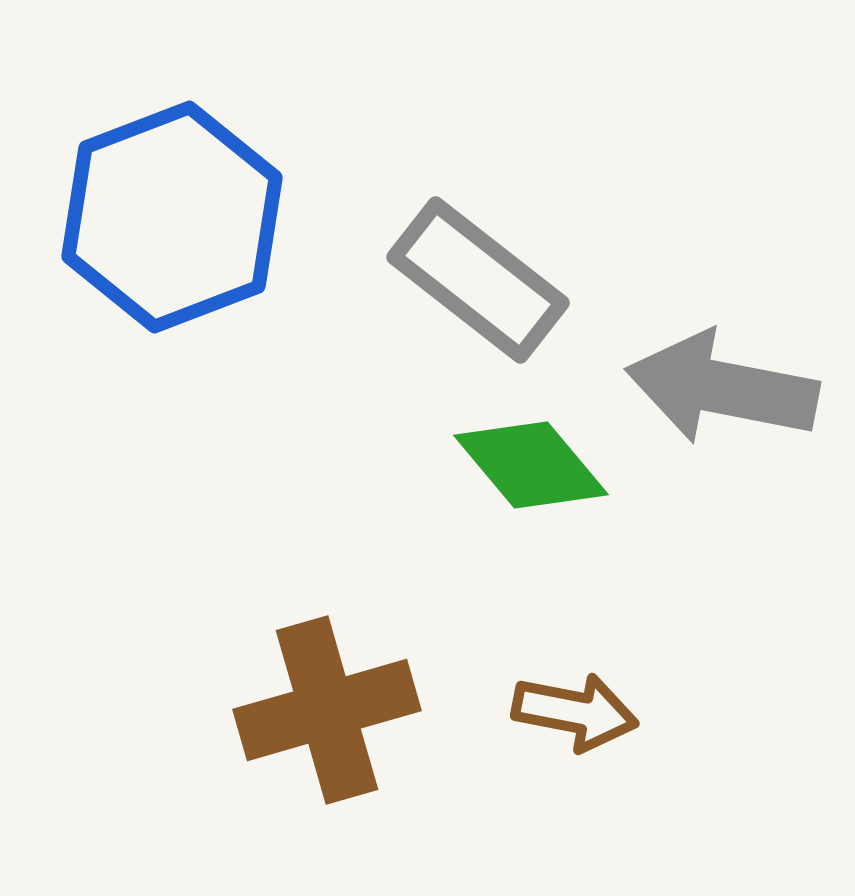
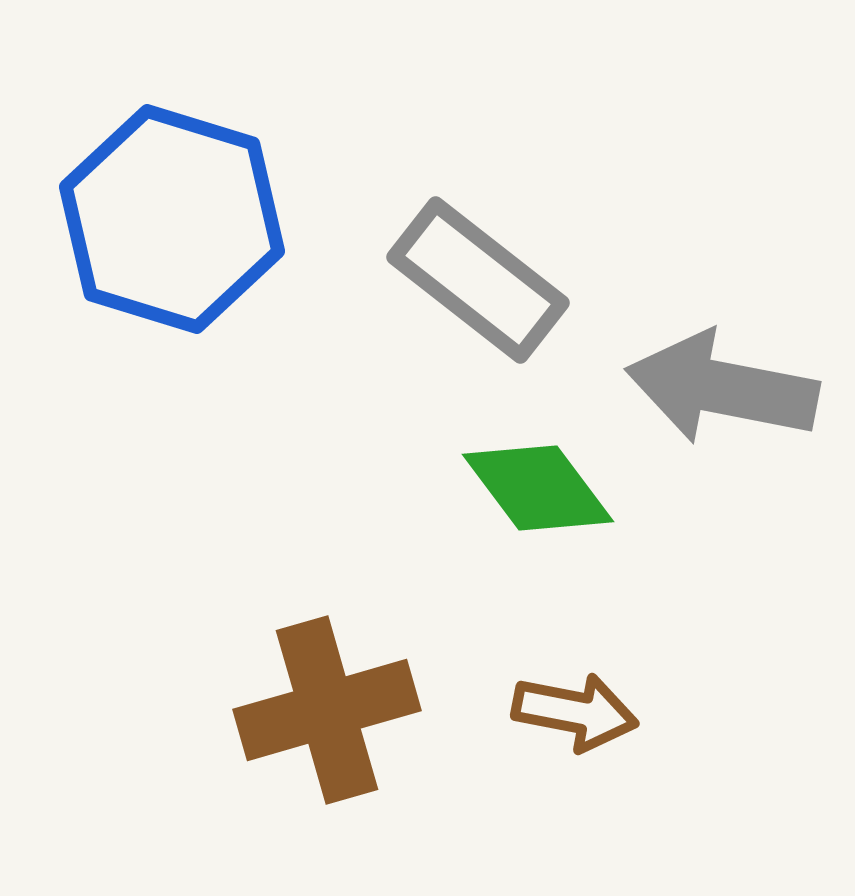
blue hexagon: moved 2 px down; rotated 22 degrees counterclockwise
green diamond: moved 7 px right, 23 px down; rotated 3 degrees clockwise
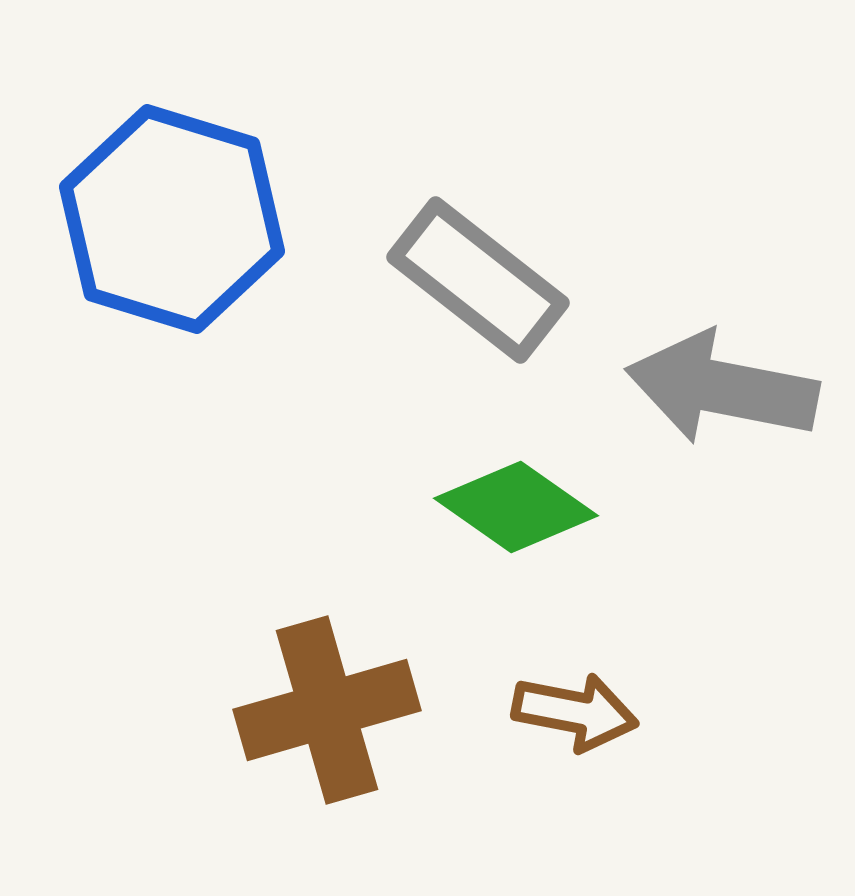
green diamond: moved 22 px left, 19 px down; rotated 18 degrees counterclockwise
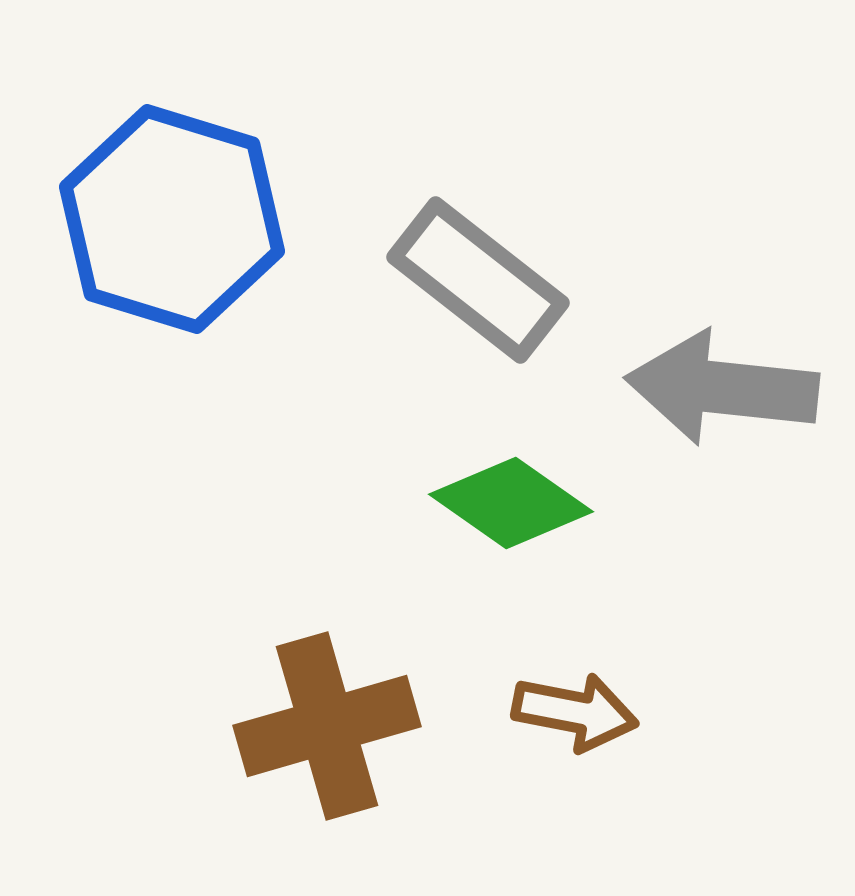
gray arrow: rotated 5 degrees counterclockwise
green diamond: moved 5 px left, 4 px up
brown cross: moved 16 px down
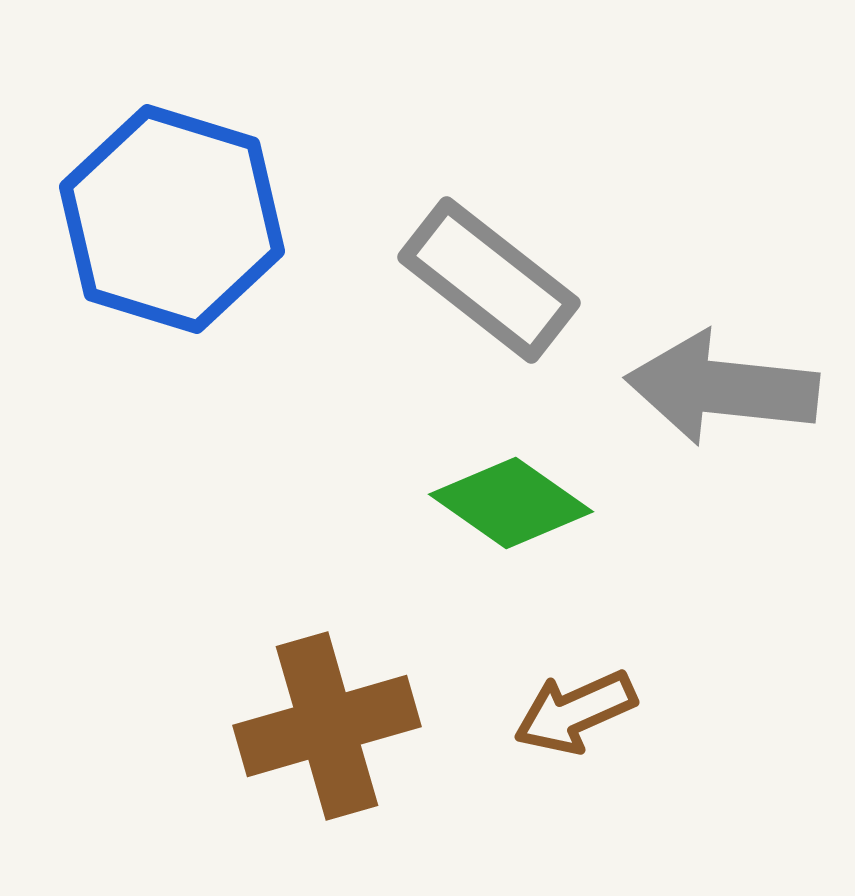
gray rectangle: moved 11 px right
brown arrow: rotated 145 degrees clockwise
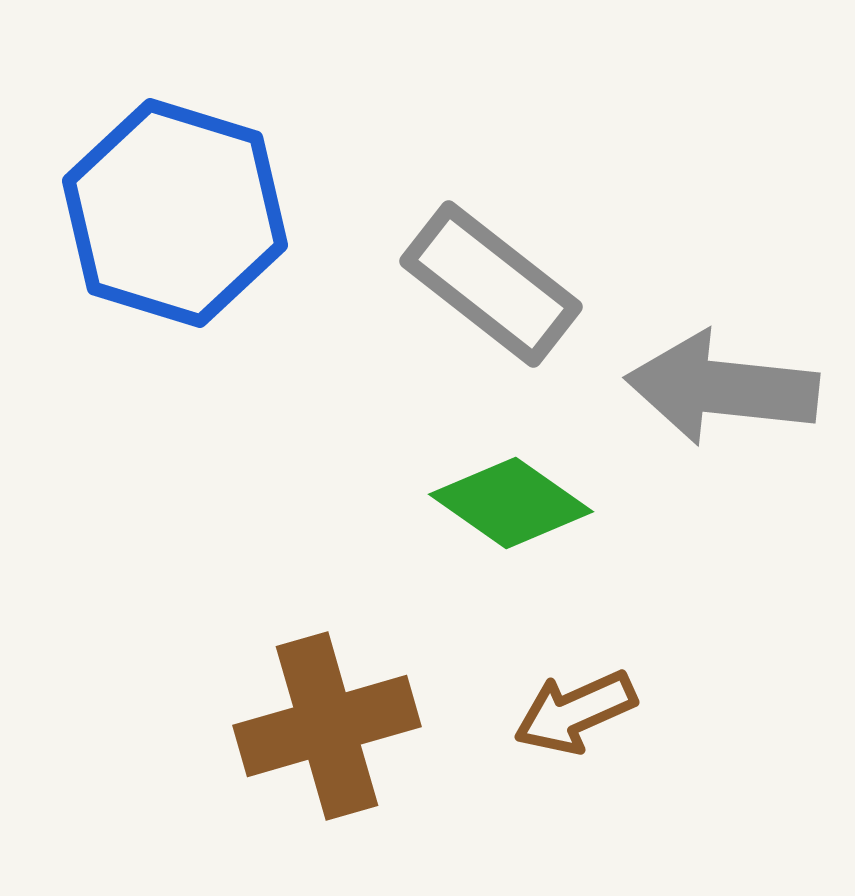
blue hexagon: moved 3 px right, 6 px up
gray rectangle: moved 2 px right, 4 px down
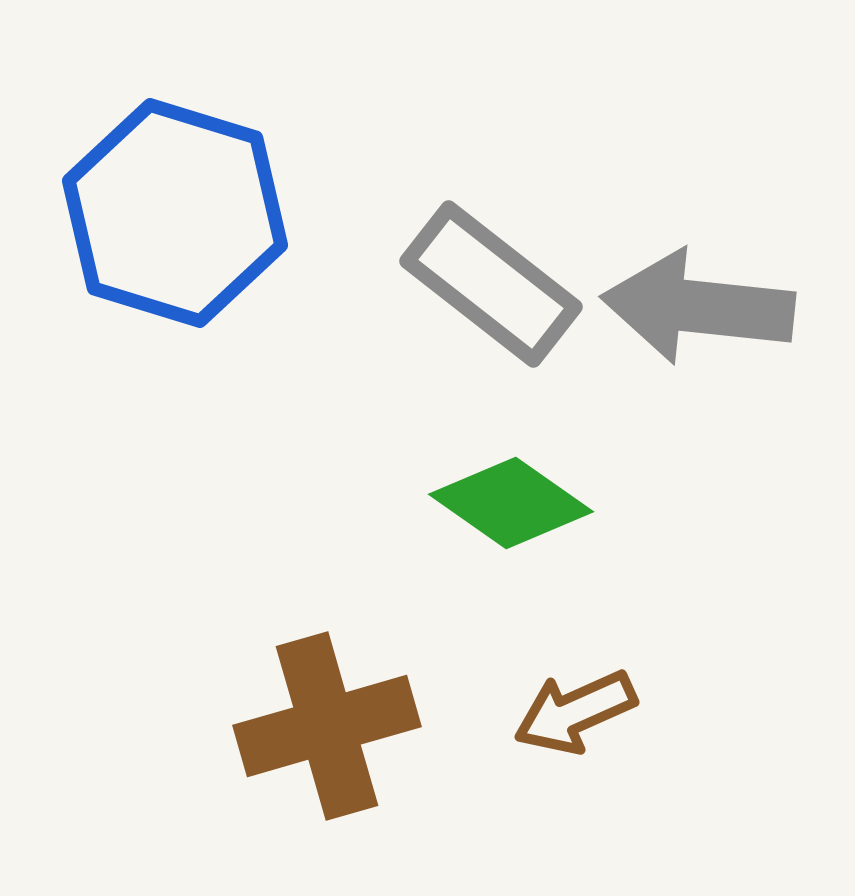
gray arrow: moved 24 px left, 81 px up
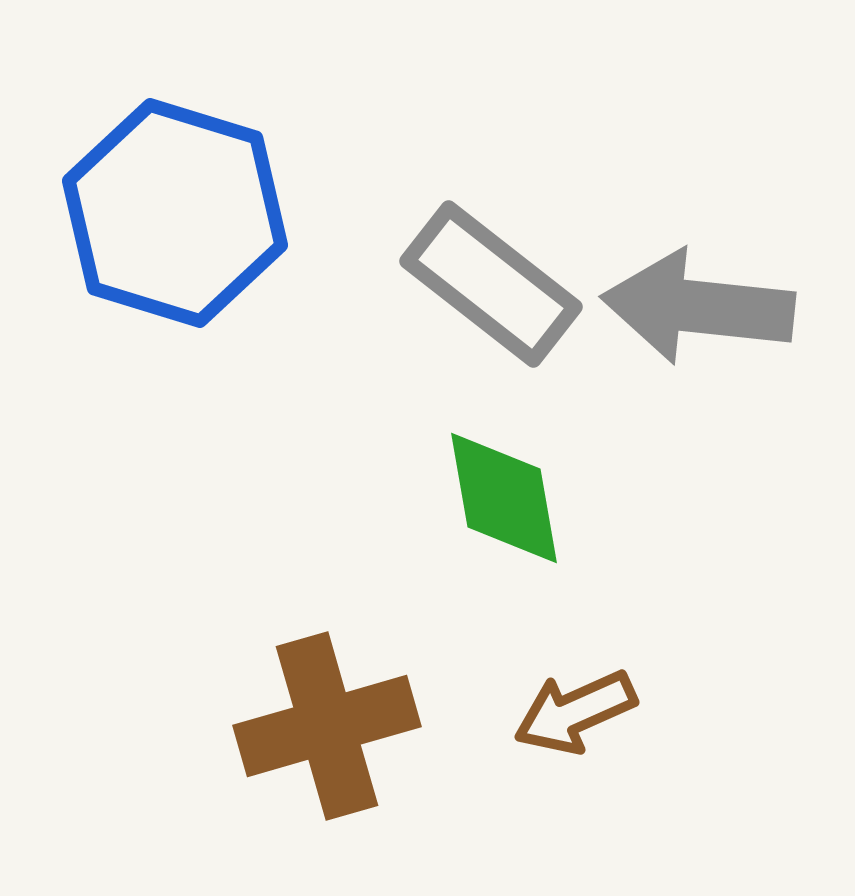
green diamond: moved 7 px left, 5 px up; rotated 45 degrees clockwise
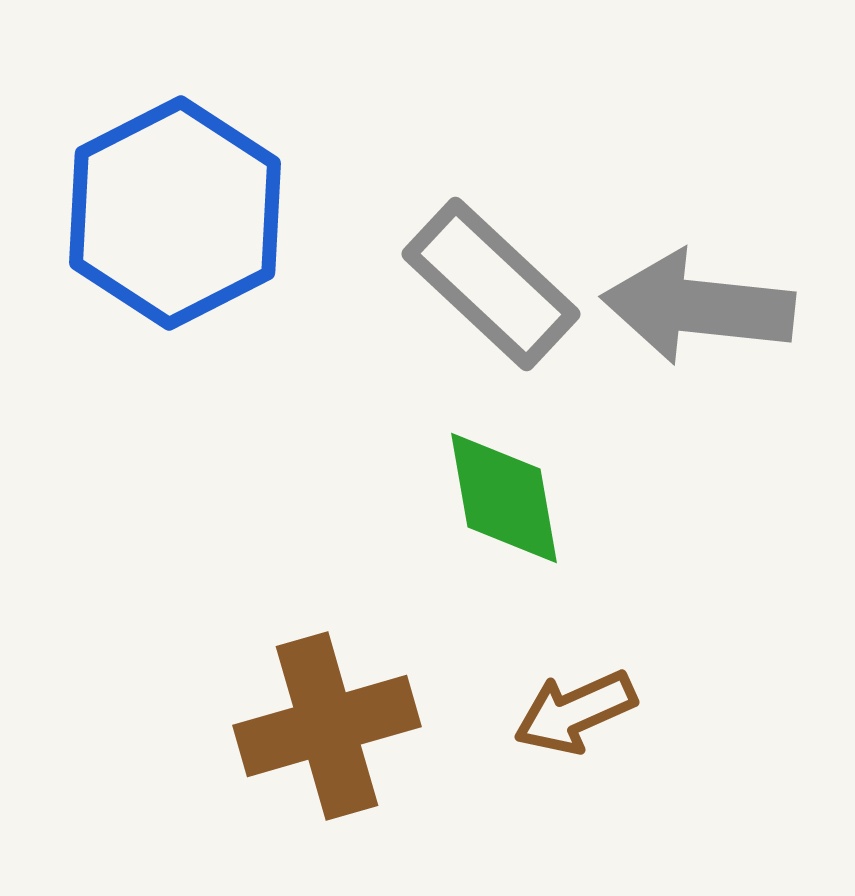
blue hexagon: rotated 16 degrees clockwise
gray rectangle: rotated 5 degrees clockwise
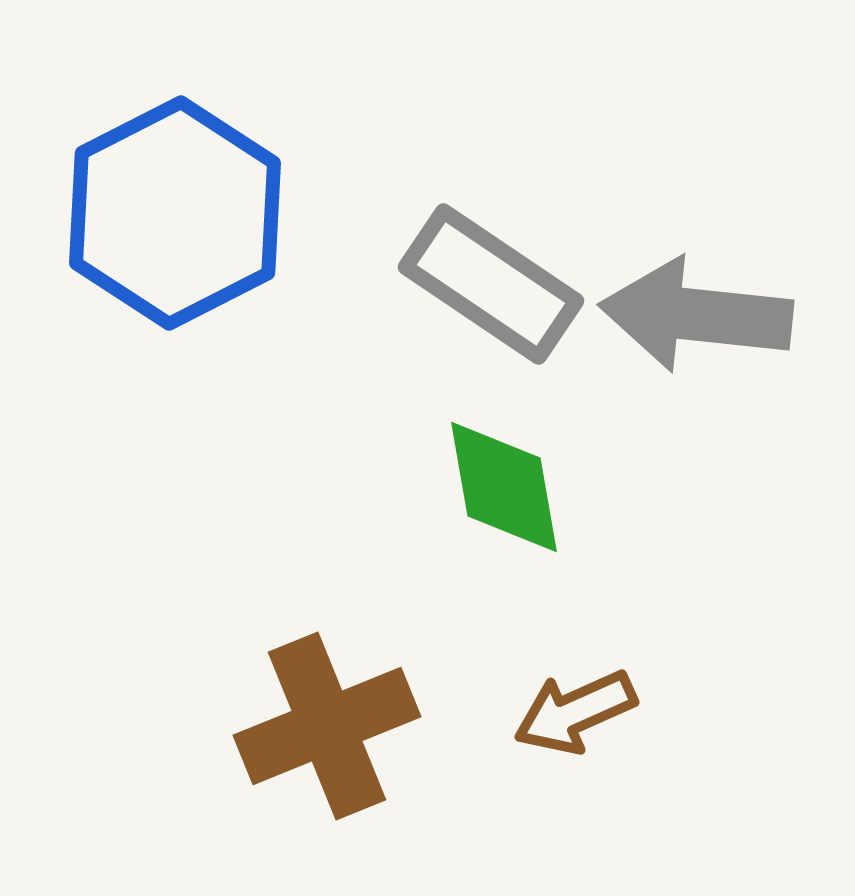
gray rectangle: rotated 9 degrees counterclockwise
gray arrow: moved 2 px left, 8 px down
green diamond: moved 11 px up
brown cross: rotated 6 degrees counterclockwise
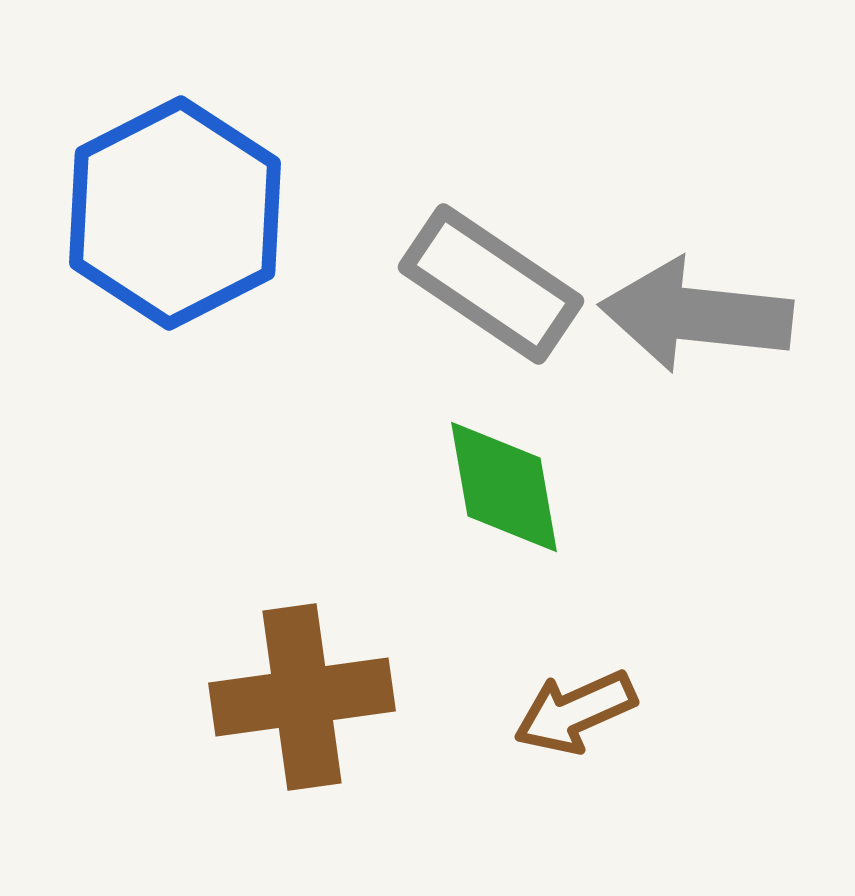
brown cross: moved 25 px left, 29 px up; rotated 14 degrees clockwise
